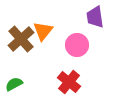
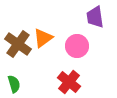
orange triangle: moved 7 px down; rotated 15 degrees clockwise
brown cross: moved 3 px left, 5 px down; rotated 12 degrees counterclockwise
pink circle: moved 1 px down
green semicircle: rotated 102 degrees clockwise
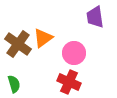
pink circle: moved 3 px left, 7 px down
red cross: rotated 15 degrees counterclockwise
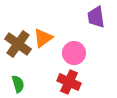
purple trapezoid: moved 1 px right
green semicircle: moved 4 px right
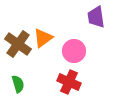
pink circle: moved 2 px up
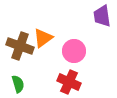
purple trapezoid: moved 6 px right, 1 px up
brown cross: moved 2 px right, 2 px down; rotated 16 degrees counterclockwise
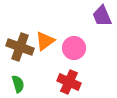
purple trapezoid: rotated 15 degrees counterclockwise
orange triangle: moved 2 px right, 3 px down
brown cross: moved 1 px down
pink circle: moved 3 px up
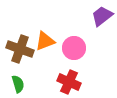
purple trapezoid: rotated 75 degrees clockwise
orange triangle: rotated 15 degrees clockwise
brown cross: moved 2 px down
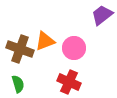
purple trapezoid: moved 1 px up
